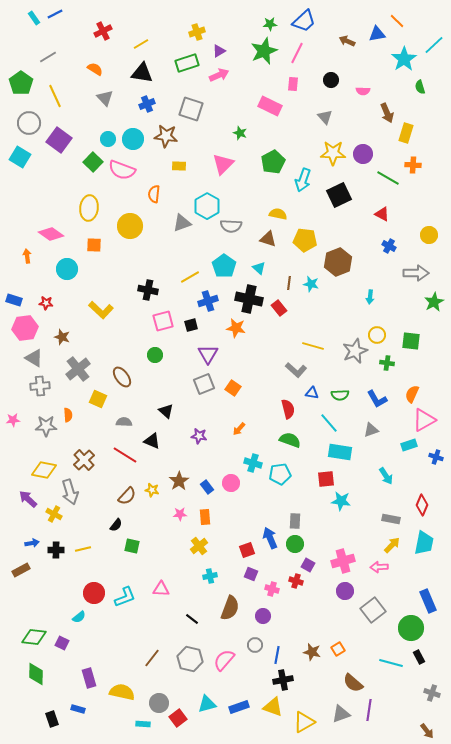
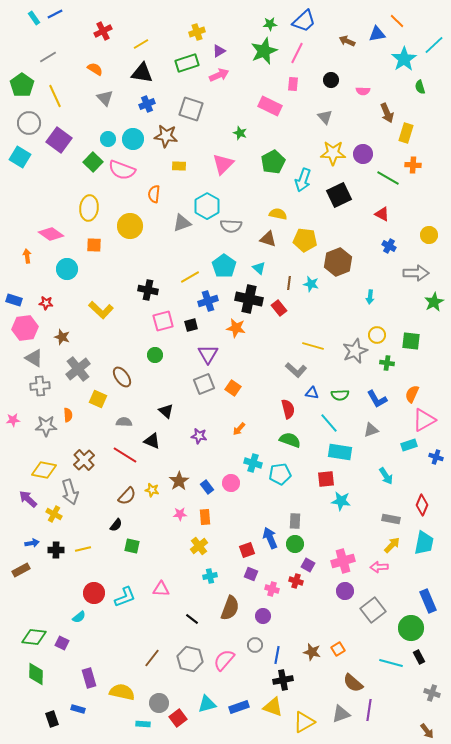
green pentagon at (21, 83): moved 1 px right, 2 px down
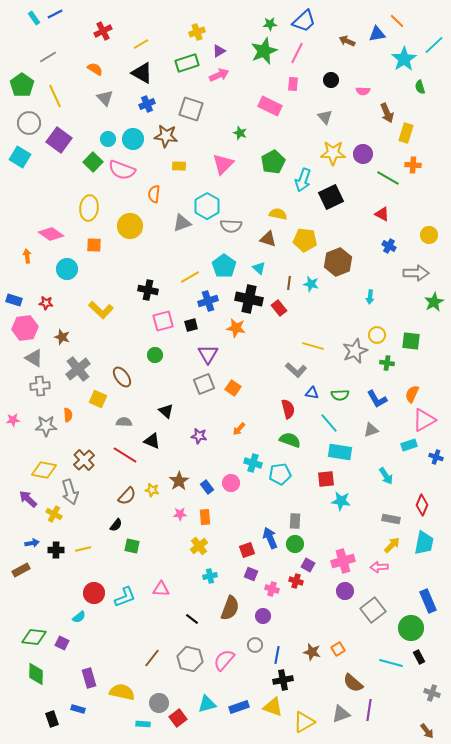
black triangle at (142, 73): rotated 20 degrees clockwise
black square at (339, 195): moved 8 px left, 2 px down
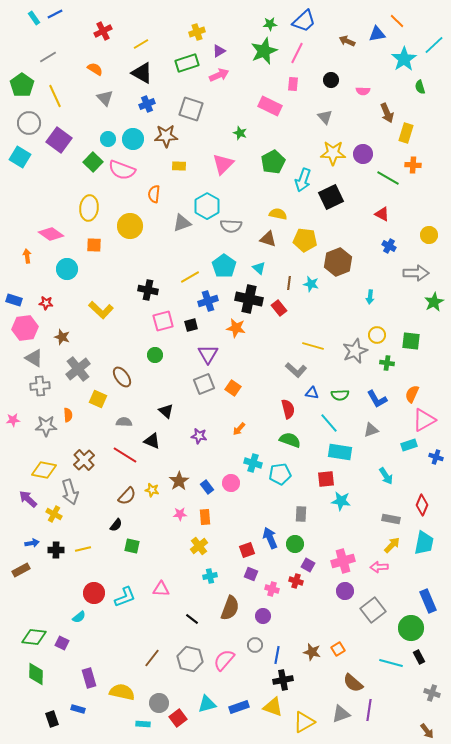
brown star at (166, 136): rotated 10 degrees counterclockwise
gray rectangle at (295, 521): moved 6 px right, 7 px up
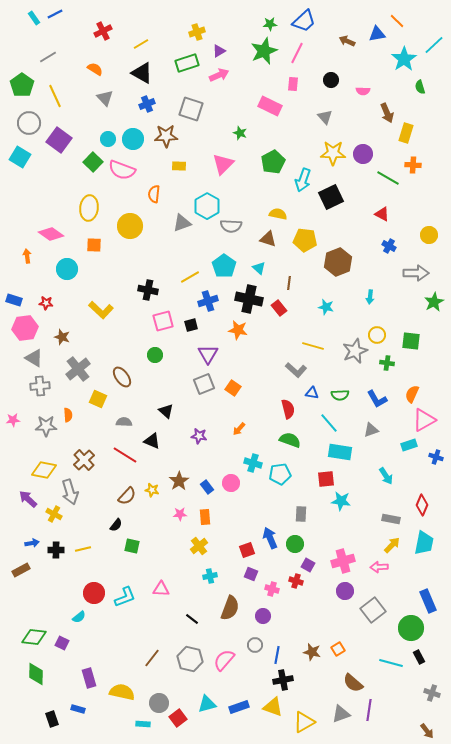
cyan star at (311, 284): moved 15 px right, 23 px down
orange star at (236, 328): moved 2 px right, 2 px down
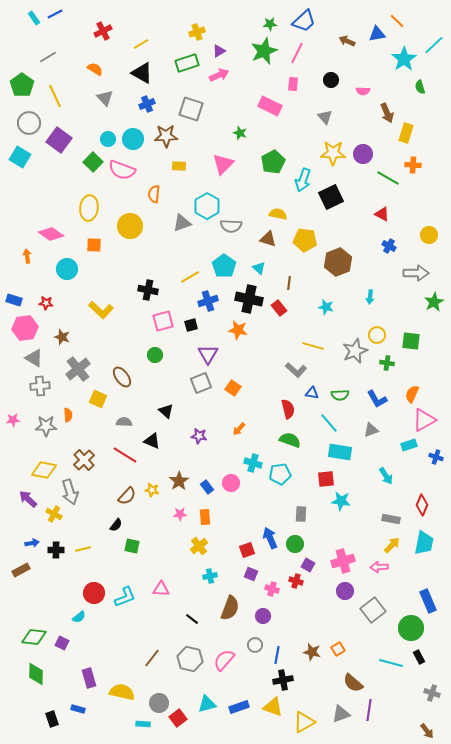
gray square at (204, 384): moved 3 px left, 1 px up
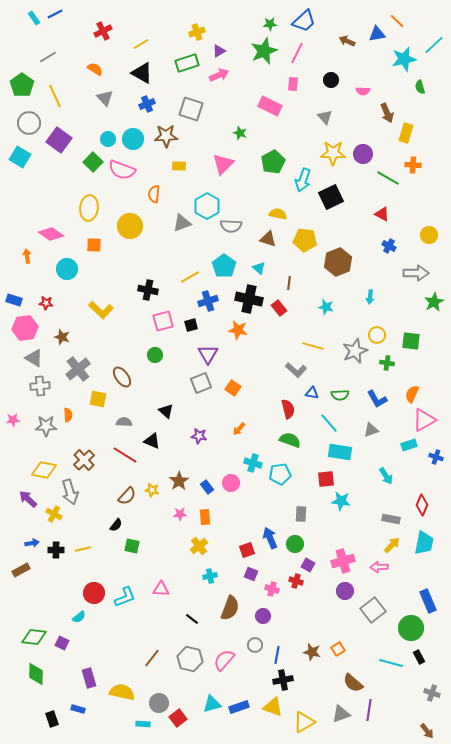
cyan star at (404, 59): rotated 20 degrees clockwise
yellow square at (98, 399): rotated 12 degrees counterclockwise
cyan triangle at (207, 704): moved 5 px right
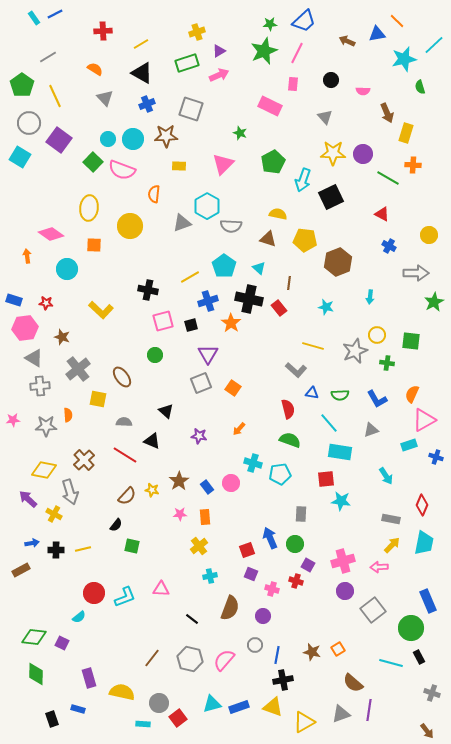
red cross at (103, 31): rotated 24 degrees clockwise
orange star at (238, 330): moved 7 px left, 7 px up; rotated 24 degrees clockwise
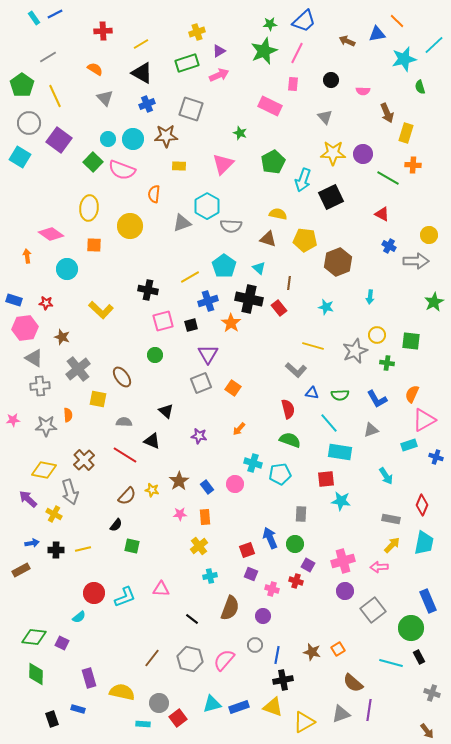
gray arrow at (416, 273): moved 12 px up
pink circle at (231, 483): moved 4 px right, 1 px down
